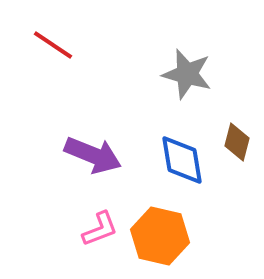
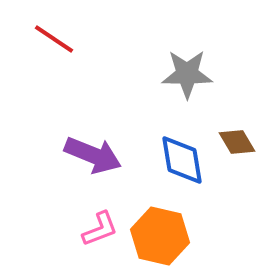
red line: moved 1 px right, 6 px up
gray star: rotated 15 degrees counterclockwise
brown diamond: rotated 45 degrees counterclockwise
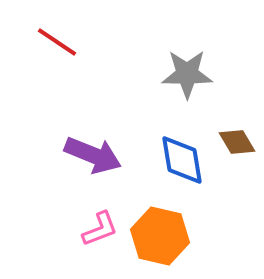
red line: moved 3 px right, 3 px down
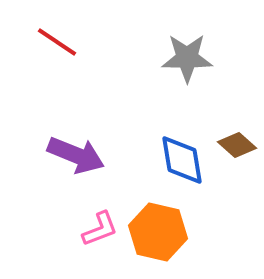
gray star: moved 16 px up
brown diamond: moved 3 px down; rotated 18 degrees counterclockwise
purple arrow: moved 17 px left
orange hexagon: moved 2 px left, 4 px up
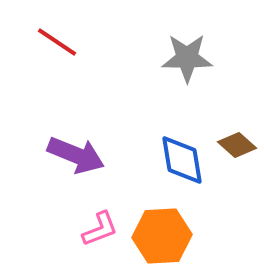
orange hexagon: moved 4 px right, 4 px down; rotated 16 degrees counterclockwise
